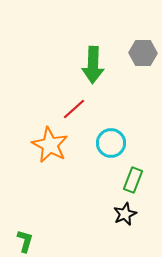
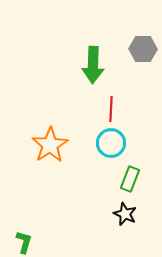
gray hexagon: moved 4 px up
red line: moved 37 px right; rotated 45 degrees counterclockwise
orange star: rotated 12 degrees clockwise
green rectangle: moved 3 px left, 1 px up
black star: rotated 25 degrees counterclockwise
green L-shape: moved 1 px left, 1 px down
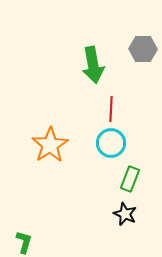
green arrow: rotated 12 degrees counterclockwise
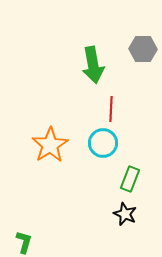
cyan circle: moved 8 px left
